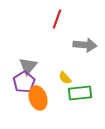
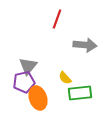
purple pentagon: rotated 20 degrees clockwise
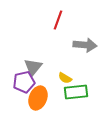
red line: moved 1 px right, 1 px down
gray triangle: moved 5 px right, 1 px down
yellow semicircle: rotated 16 degrees counterclockwise
green rectangle: moved 4 px left, 1 px up
orange ellipse: rotated 40 degrees clockwise
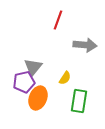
yellow semicircle: rotated 88 degrees counterclockwise
green rectangle: moved 3 px right, 9 px down; rotated 75 degrees counterclockwise
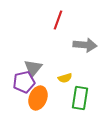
gray triangle: moved 1 px down
yellow semicircle: rotated 40 degrees clockwise
green rectangle: moved 1 px right, 3 px up
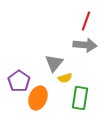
red line: moved 28 px right, 1 px down
gray triangle: moved 21 px right, 5 px up
purple pentagon: moved 5 px left, 1 px up; rotated 25 degrees counterclockwise
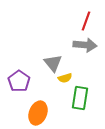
gray triangle: moved 1 px left; rotated 18 degrees counterclockwise
orange ellipse: moved 15 px down
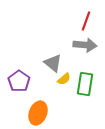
gray triangle: rotated 12 degrees counterclockwise
yellow semicircle: moved 1 px left, 1 px down; rotated 24 degrees counterclockwise
green rectangle: moved 5 px right, 14 px up
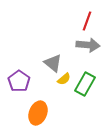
red line: moved 1 px right
gray arrow: moved 3 px right
green rectangle: rotated 20 degrees clockwise
